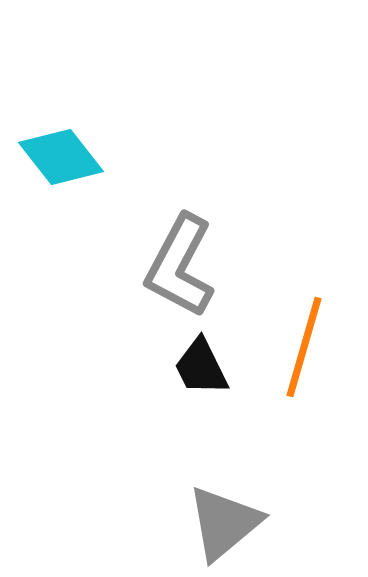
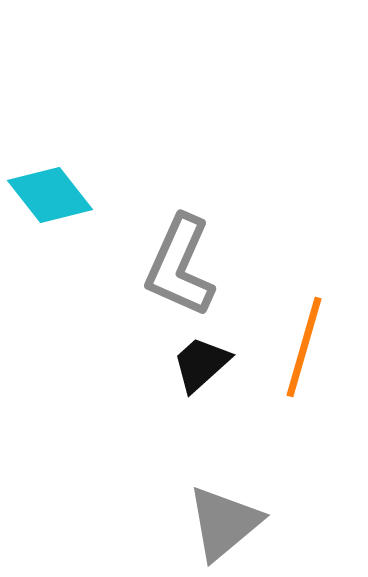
cyan diamond: moved 11 px left, 38 px down
gray L-shape: rotated 4 degrees counterclockwise
black trapezoid: moved 3 px up; rotated 74 degrees clockwise
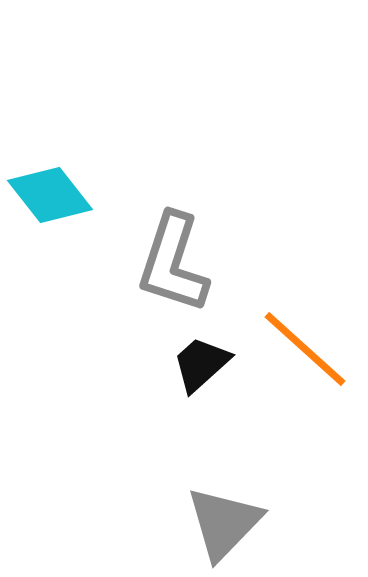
gray L-shape: moved 7 px left, 3 px up; rotated 6 degrees counterclockwise
orange line: moved 1 px right, 2 px down; rotated 64 degrees counterclockwise
gray triangle: rotated 6 degrees counterclockwise
